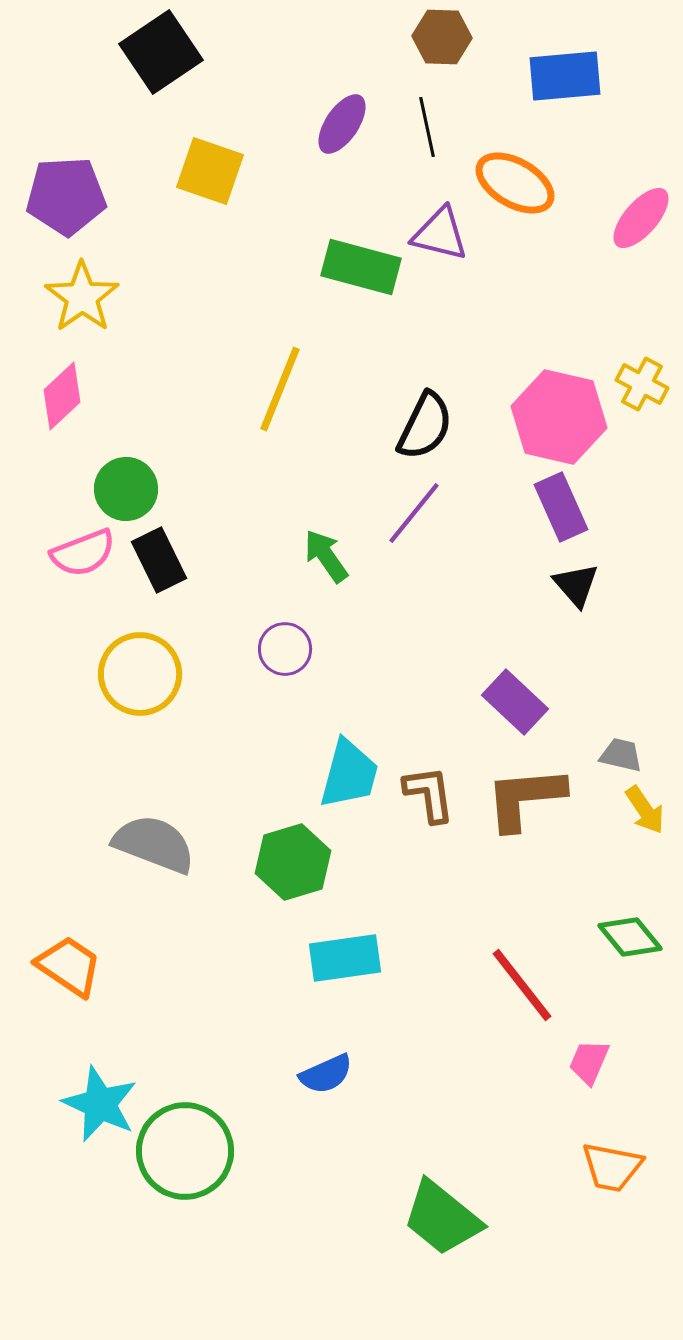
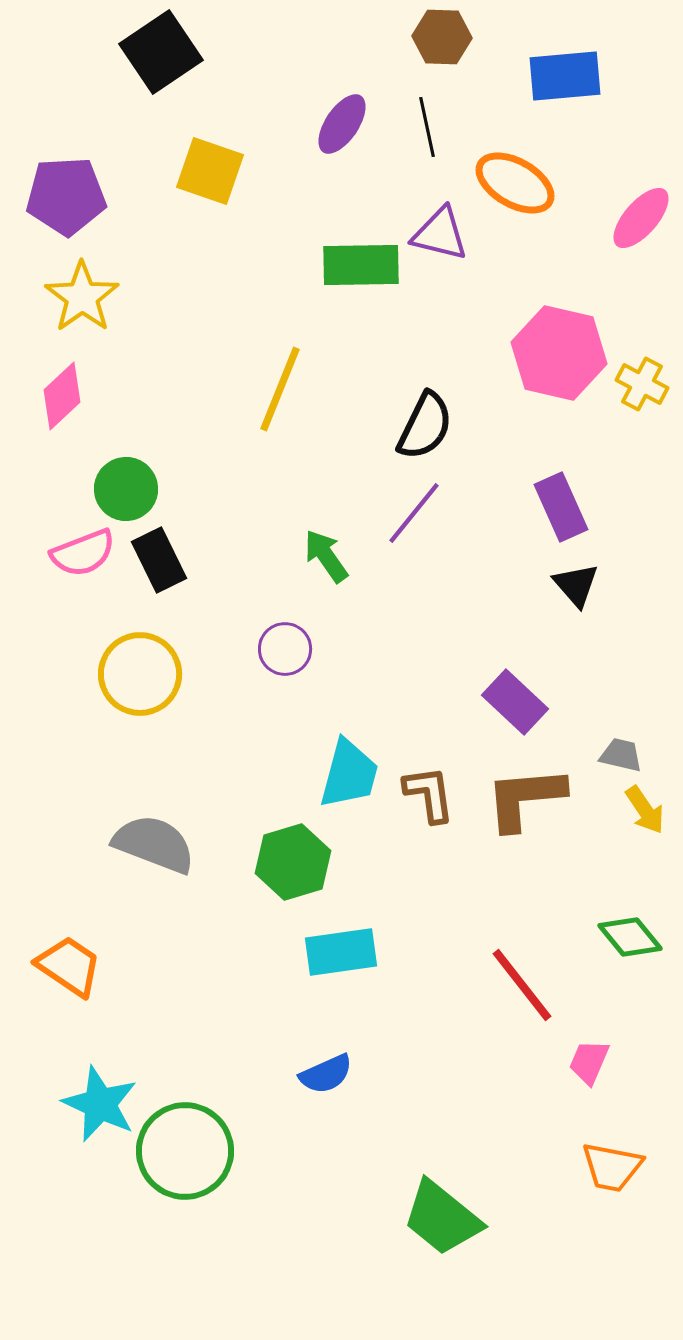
green rectangle at (361, 267): moved 2 px up; rotated 16 degrees counterclockwise
pink hexagon at (559, 417): moved 64 px up
cyan rectangle at (345, 958): moved 4 px left, 6 px up
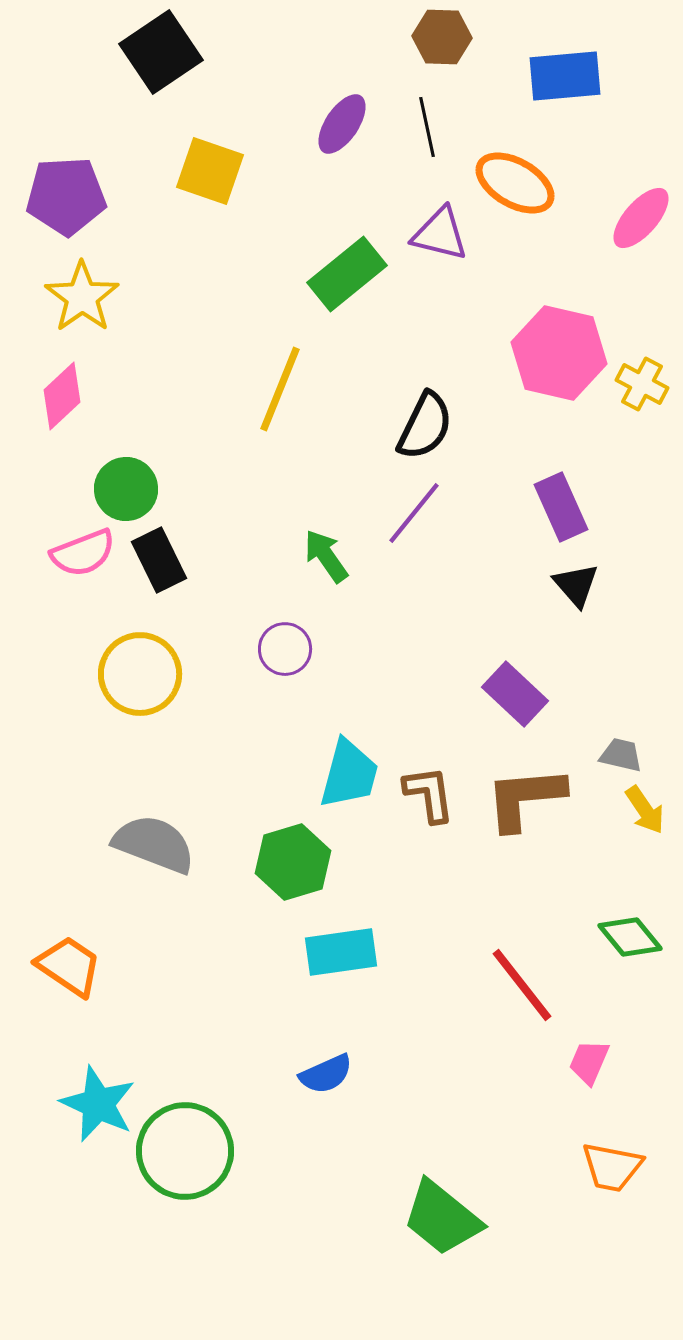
green rectangle at (361, 265): moved 14 px left, 9 px down; rotated 38 degrees counterclockwise
purple rectangle at (515, 702): moved 8 px up
cyan star at (100, 1104): moved 2 px left
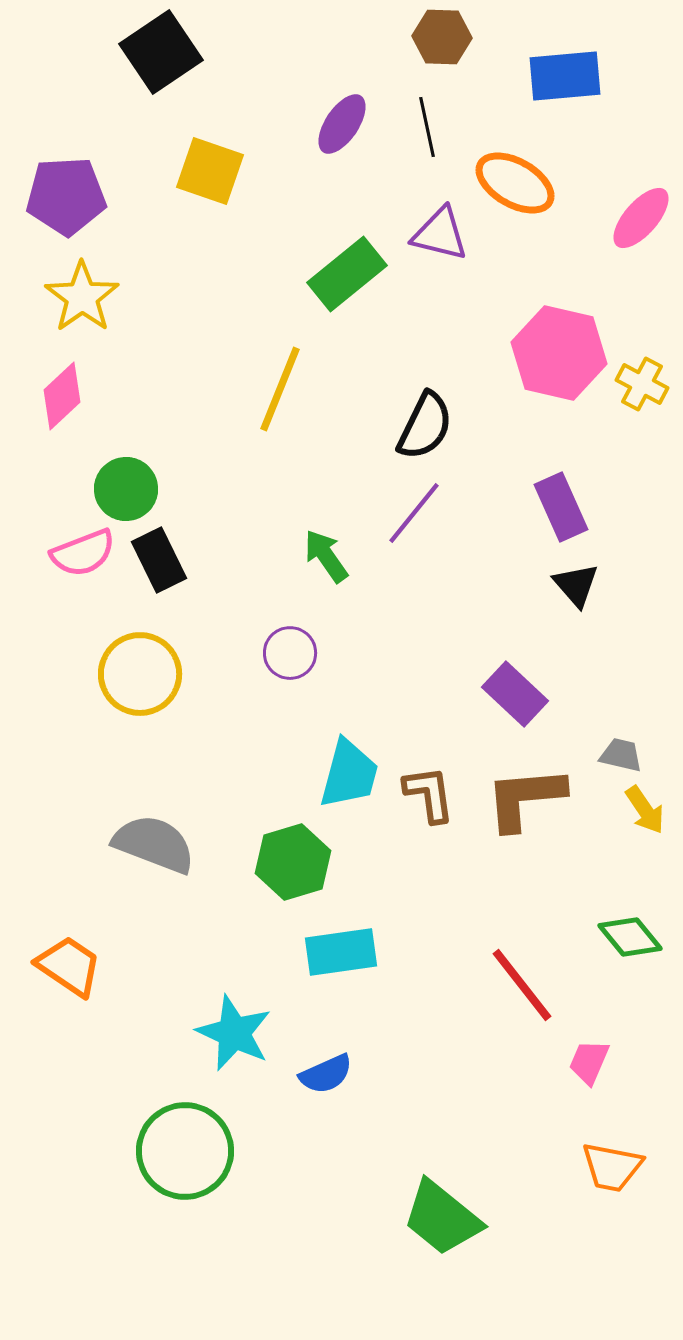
purple circle at (285, 649): moved 5 px right, 4 px down
cyan star at (98, 1104): moved 136 px right, 71 px up
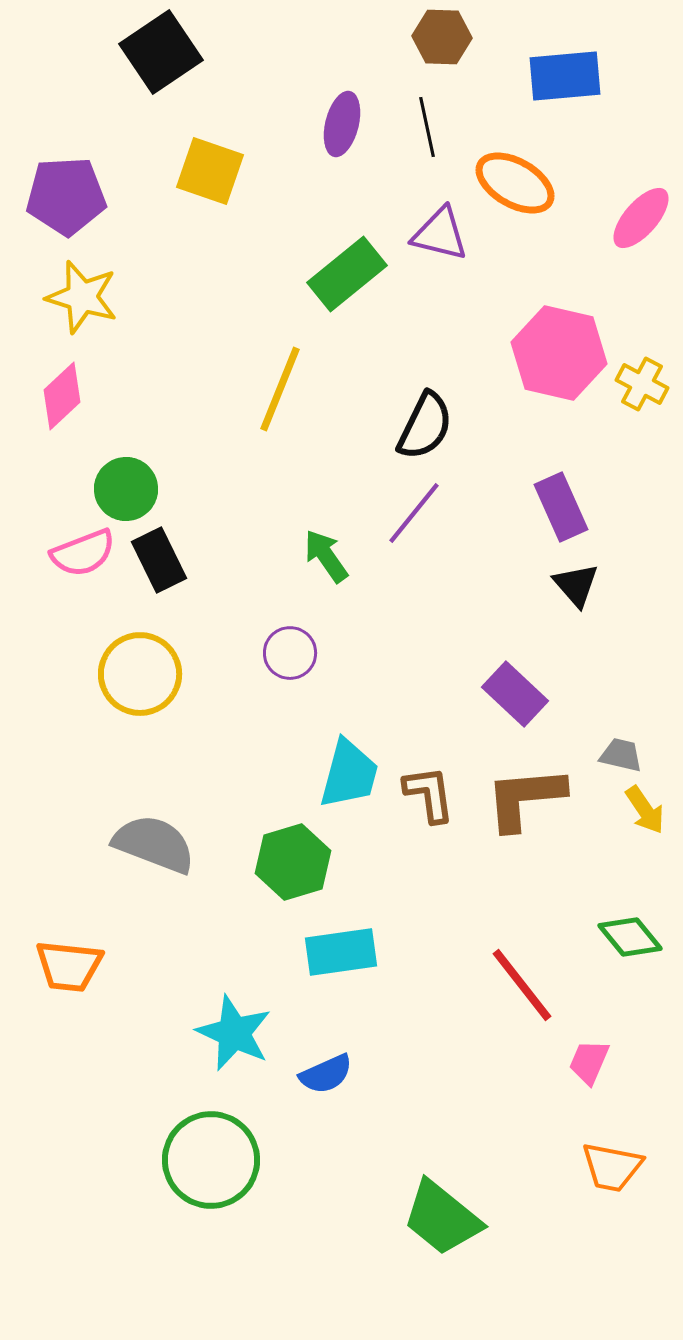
purple ellipse at (342, 124): rotated 20 degrees counterclockwise
yellow star at (82, 297): rotated 20 degrees counterclockwise
orange trapezoid at (69, 966): rotated 152 degrees clockwise
green circle at (185, 1151): moved 26 px right, 9 px down
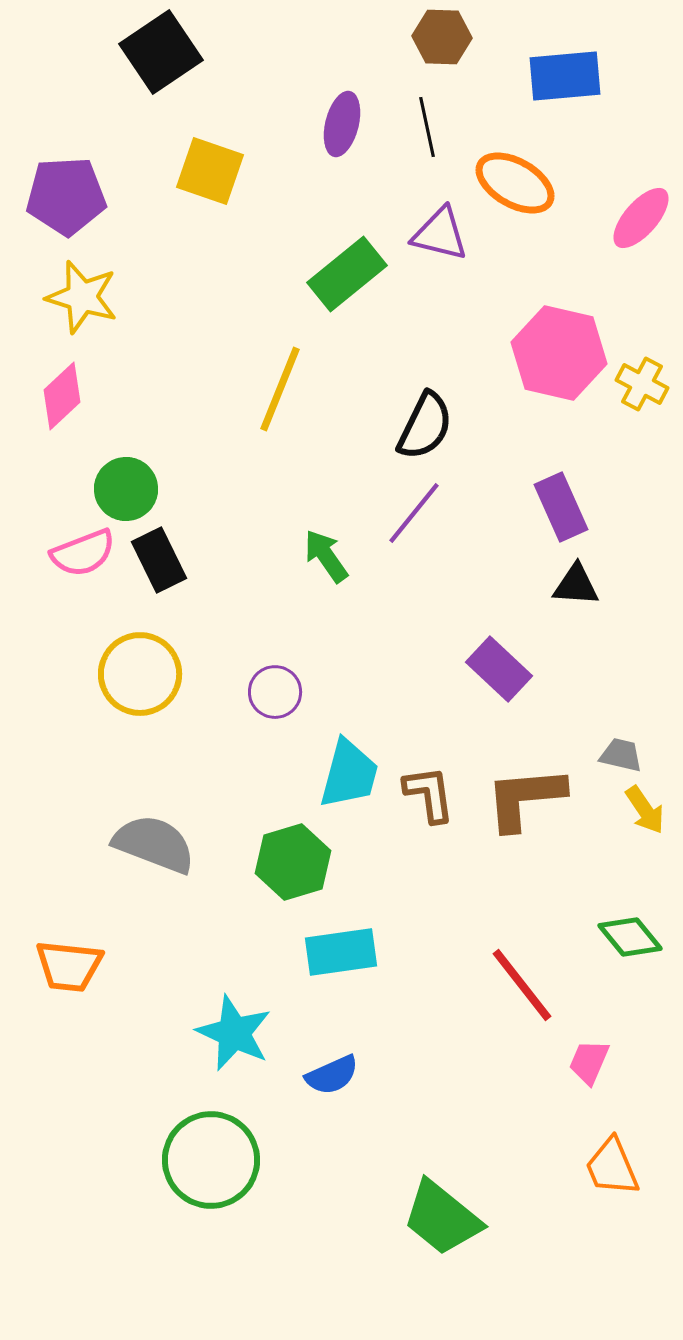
black triangle at (576, 585): rotated 45 degrees counterclockwise
purple circle at (290, 653): moved 15 px left, 39 px down
purple rectangle at (515, 694): moved 16 px left, 25 px up
blue semicircle at (326, 1074): moved 6 px right, 1 px down
orange trapezoid at (612, 1167): rotated 56 degrees clockwise
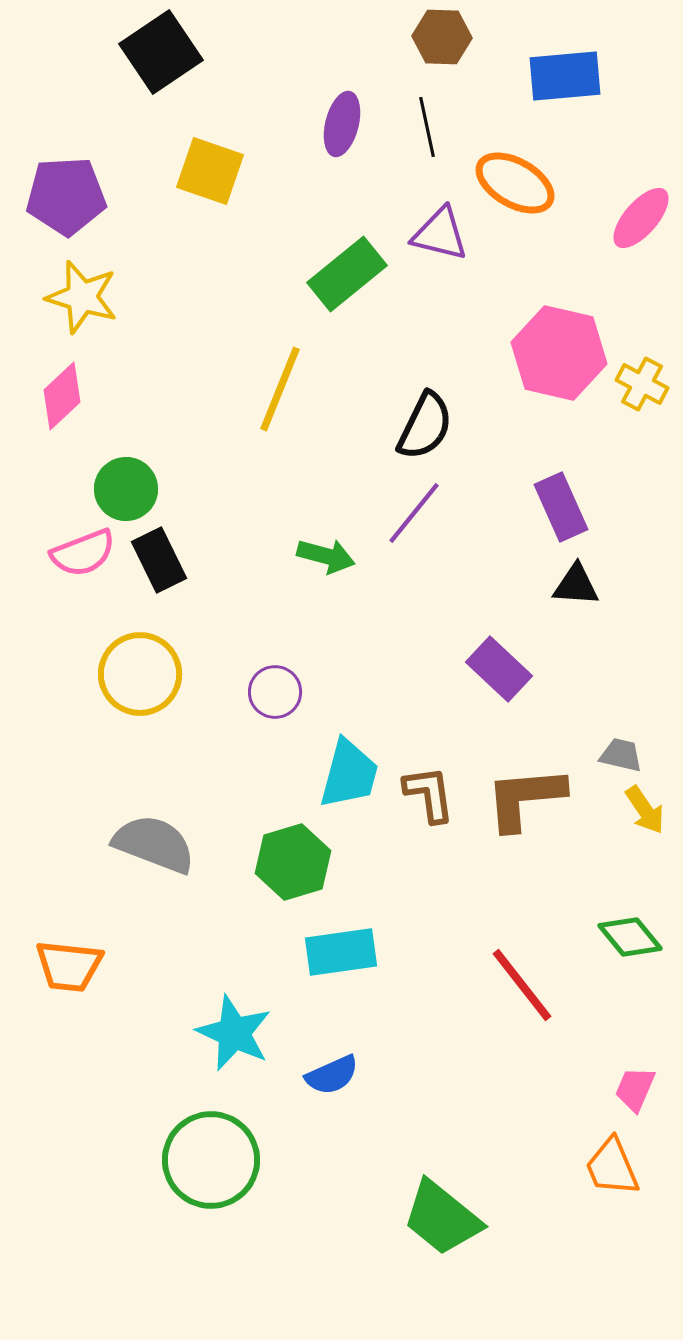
green arrow at (326, 556): rotated 140 degrees clockwise
pink trapezoid at (589, 1062): moved 46 px right, 27 px down
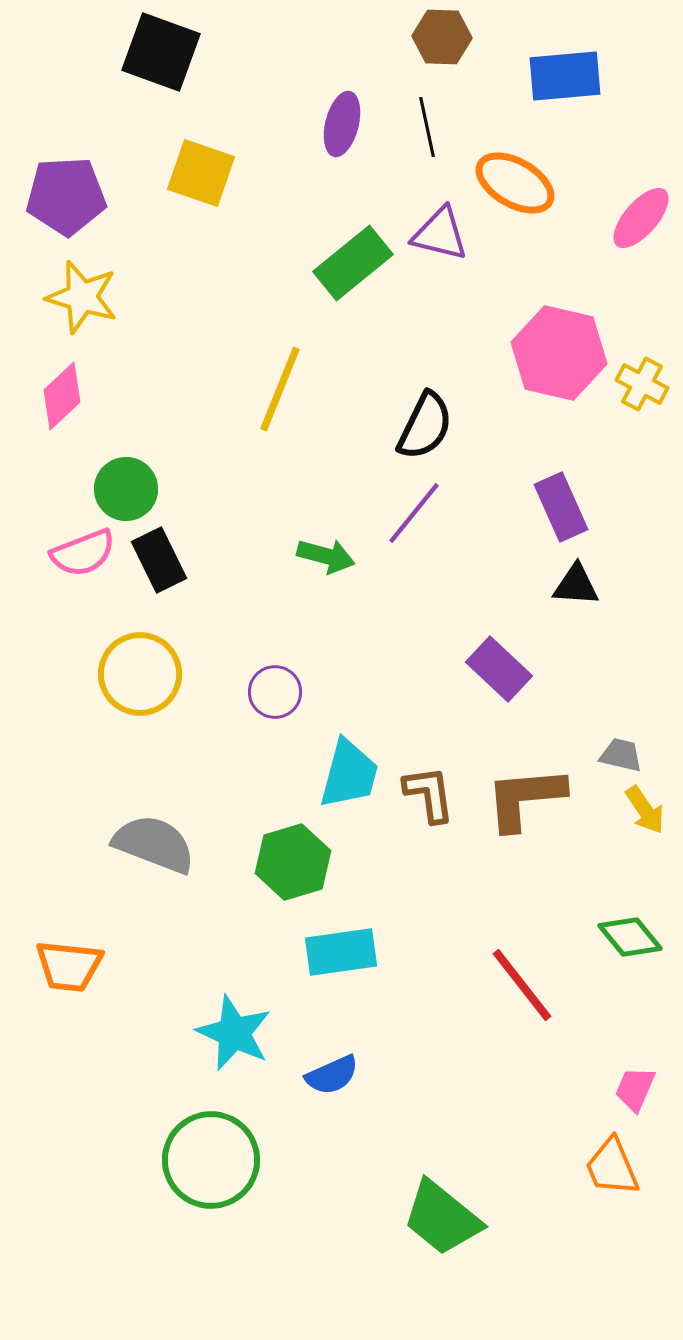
black square at (161, 52): rotated 36 degrees counterclockwise
yellow square at (210, 171): moved 9 px left, 2 px down
green rectangle at (347, 274): moved 6 px right, 11 px up
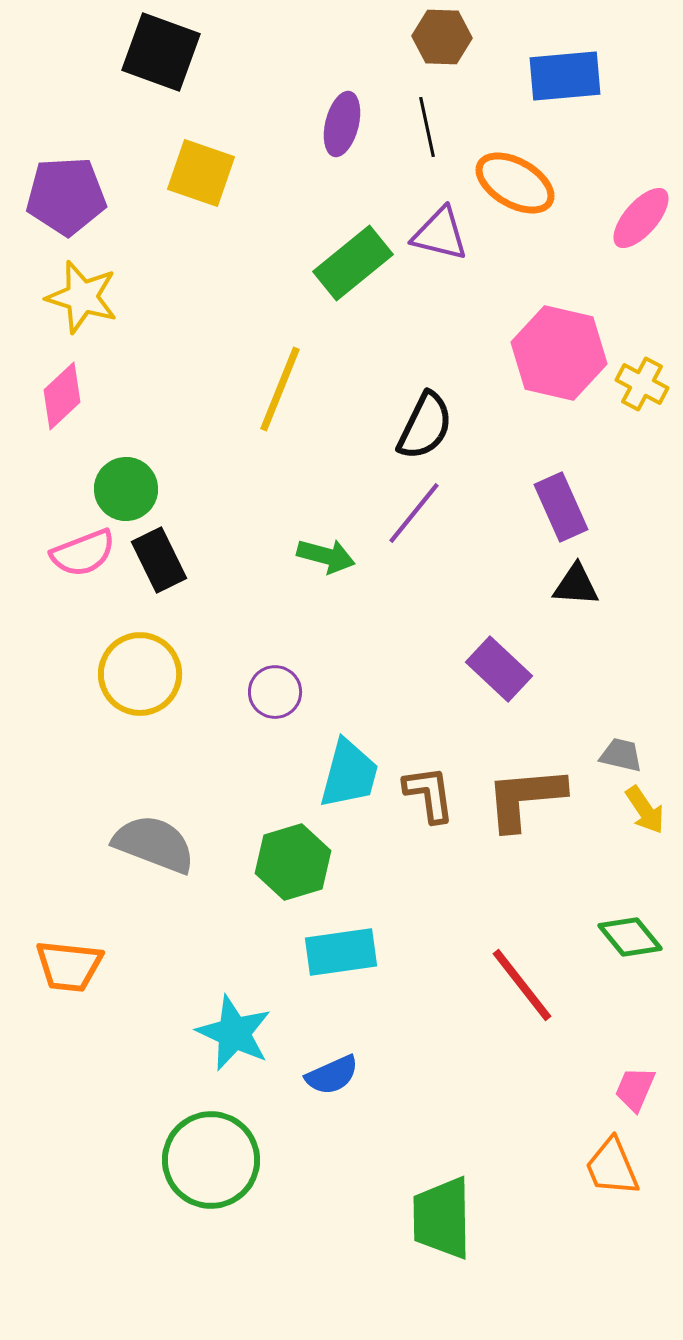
green trapezoid at (442, 1218): rotated 50 degrees clockwise
